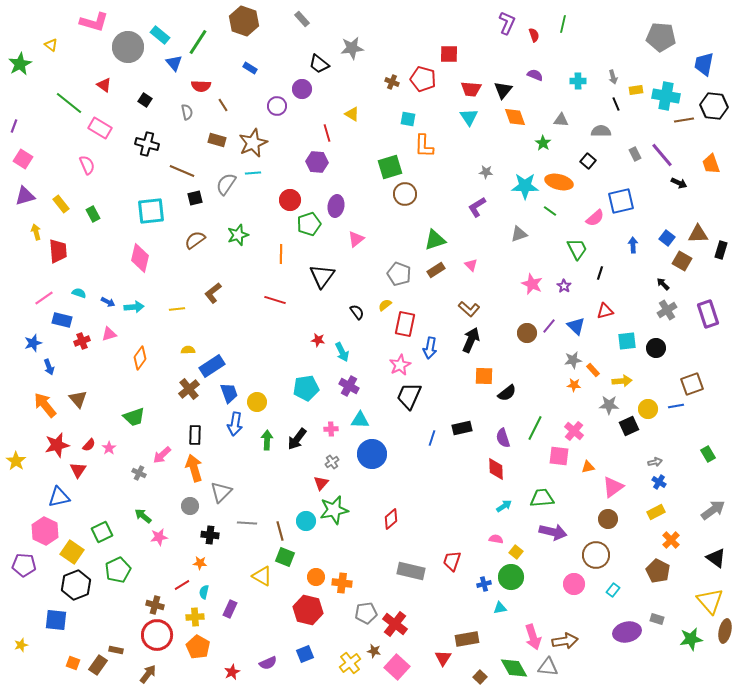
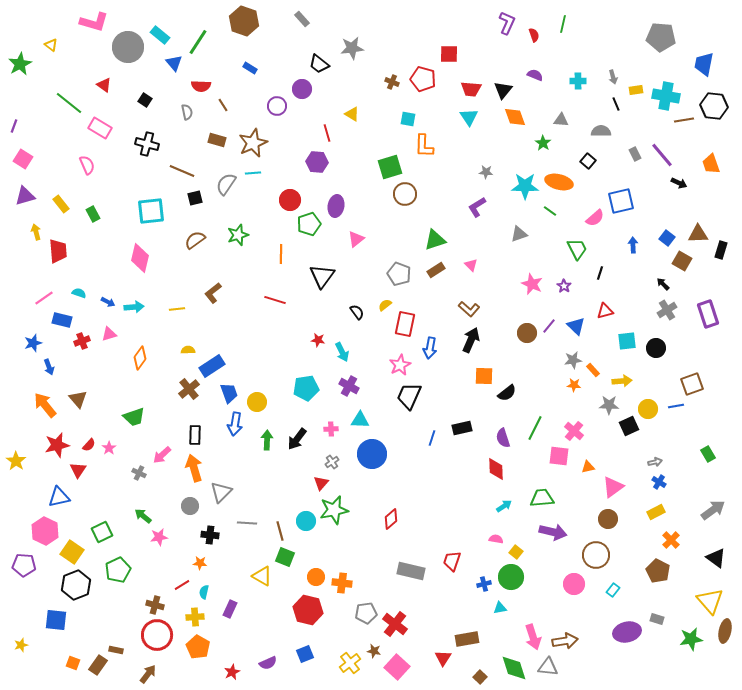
green diamond at (514, 668): rotated 12 degrees clockwise
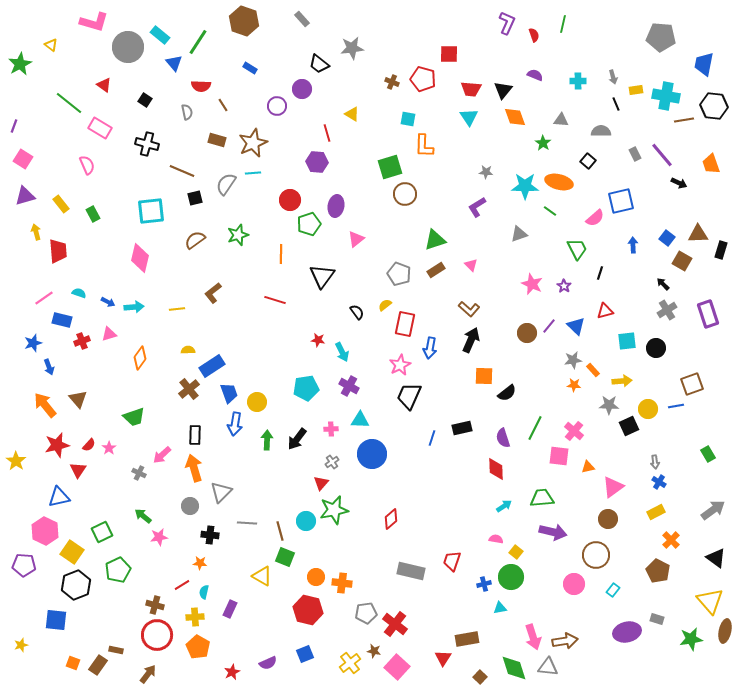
gray arrow at (655, 462): rotated 96 degrees clockwise
